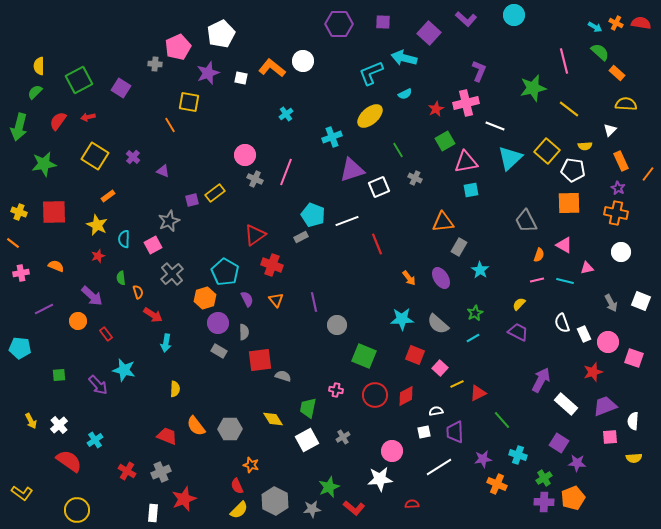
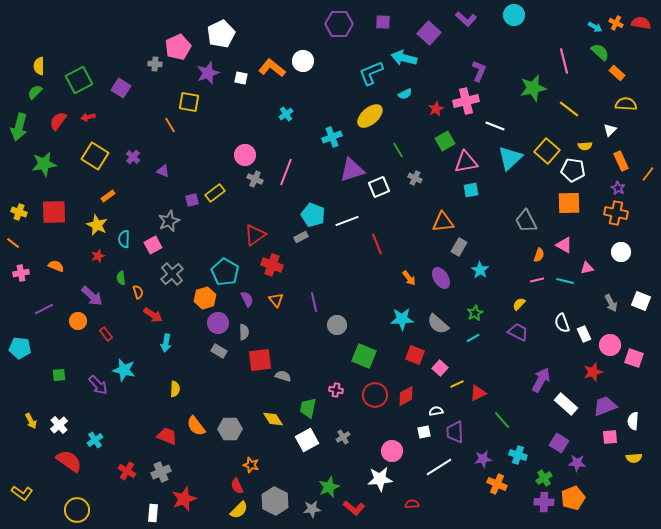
pink cross at (466, 103): moved 2 px up
pink circle at (608, 342): moved 2 px right, 3 px down
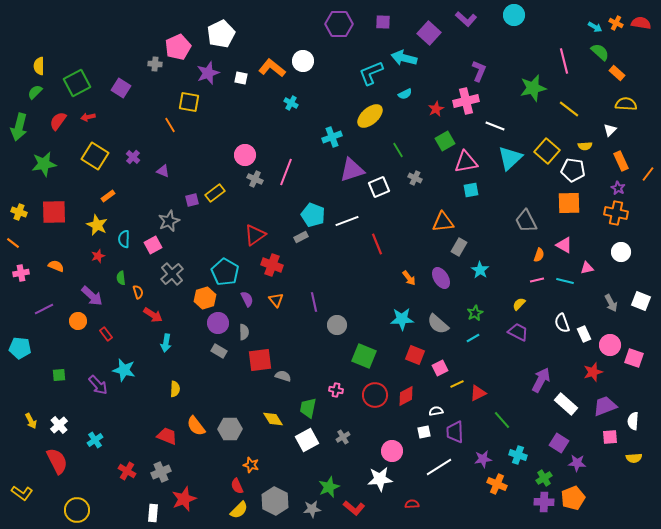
green square at (79, 80): moved 2 px left, 3 px down
cyan cross at (286, 114): moved 5 px right, 11 px up; rotated 24 degrees counterclockwise
pink square at (440, 368): rotated 21 degrees clockwise
red semicircle at (69, 461): moved 12 px left; rotated 28 degrees clockwise
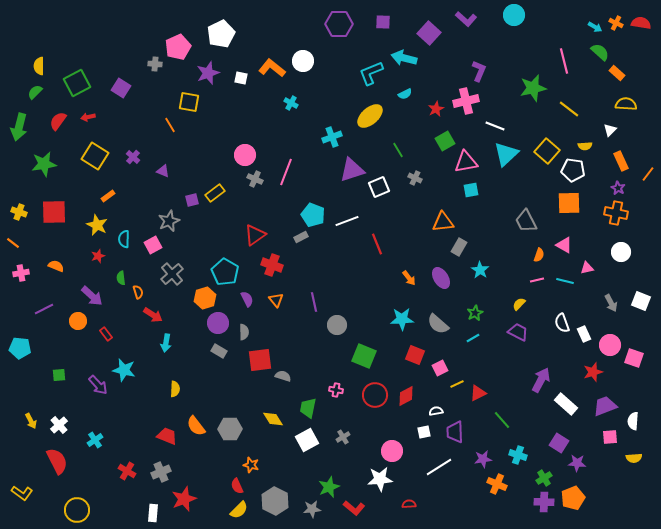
cyan triangle at (510, 158): moved 4 px left, 4 px up
red semicircle at (412, 504): moved 3 px left
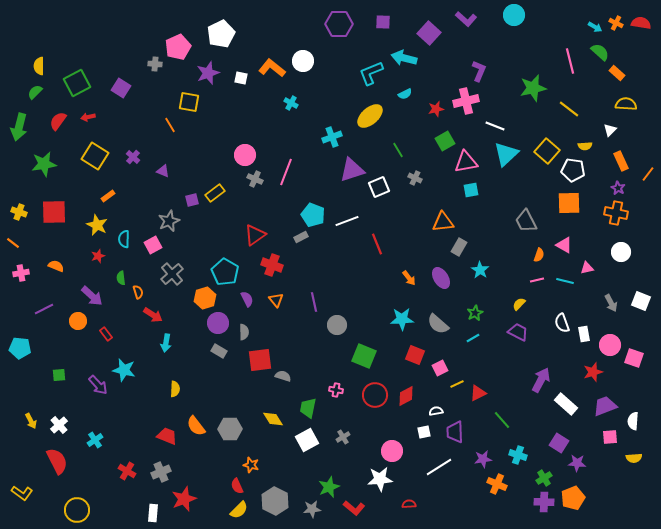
pink line at (564, 61): moved 6 px right
red star at (436, 109): rotated 14 degrees clockwise
white rectangle at (584, 334): rotated 14 degrees clockwise
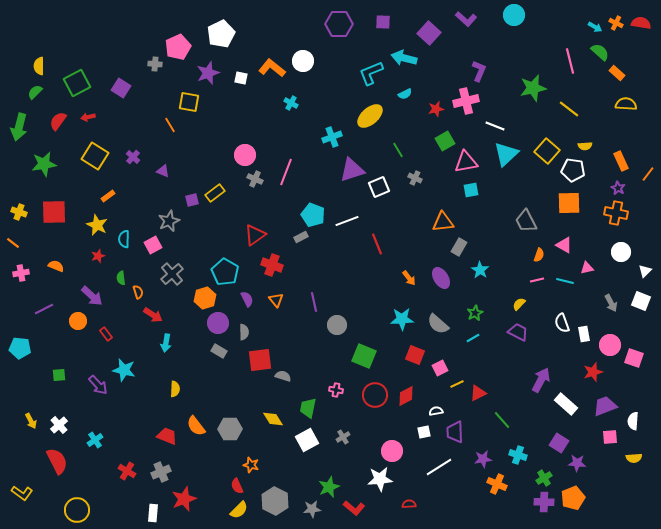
white triangle at (610, 130): moved 35 px right, 141 px down
